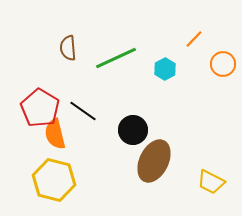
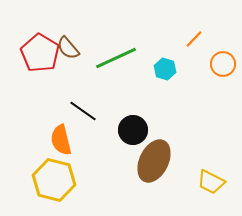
brown semicircle: rotated 35 degrees counterclockwise
cyan hexagon: rotated 15 degrees counterclockwise
red pentagon: moved 55 px up
orange semicircle: moved 6 px right, 6 px down
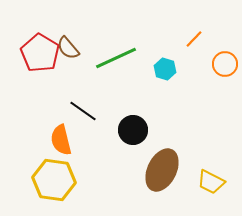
orange circle: moved 2 px right
brown ellipse: moved 8 px right, 9 px down
yellow hexagon: rotated 6 degrees counterclockwise
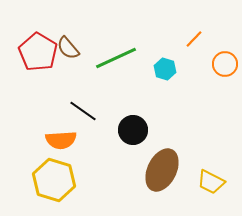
red pentagon: moved 2 px left, 1 px up
orange semicircle: rotated 80 degrees counterclockwise
yellow hexagon: rotated 9 degrees clockwise
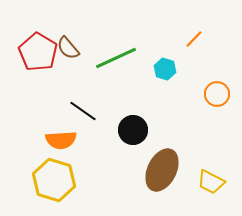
orange circle: moved 8 px left, 30 px down
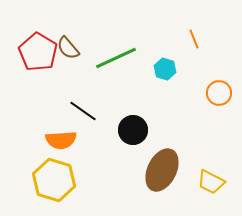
orange line: rotated 66 degrees counterclockwise
orange circle: moved 2 px right, 1 px up
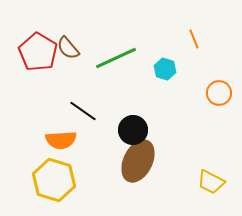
brown ellipse: moved 24 px left, 9 px up
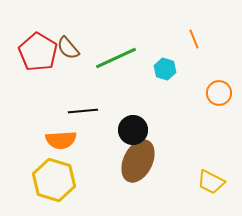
black line: rotated 40 degrees counterclockwise
